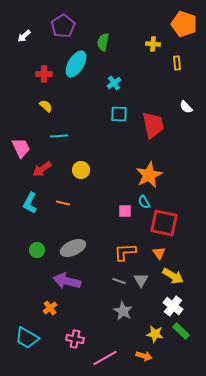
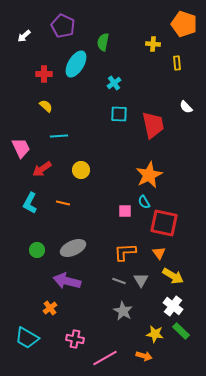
purple pentagon: rotated 15 degrees counterclockwise
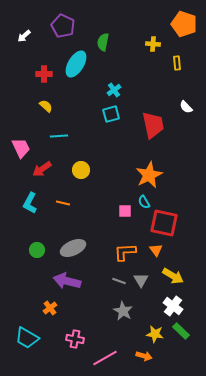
cyan cross: moved 7 px down
cyan square: moved 8 px left; rotated 18 degrees counterclockwise
orange triangle: moved 3 px left, 3 px up
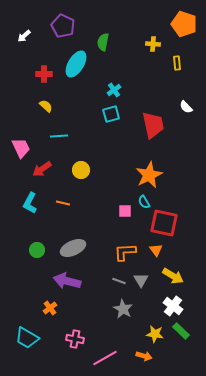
gray star: moved 2 px up
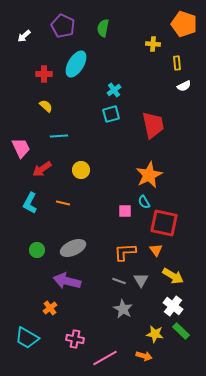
green semicircle: moved 14 px up
white semicircle: moved 2 px left, 21 px up; rotated 72 degrees counterclockwise
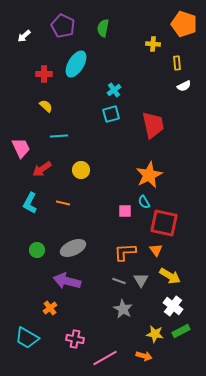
yellow arrow: moved 3 px left
green rectangle: rotated 72 degrees counterclockwise
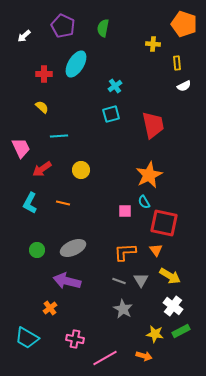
cyan cross: moved 1 px right, 4 px up
yellow semicircle: moved 4 px left, 1 px down
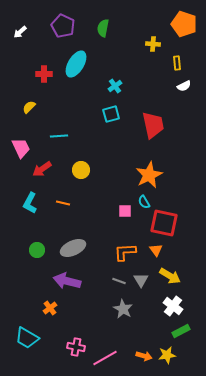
white arrow: moved 4 px left, 4 px up
yellow semicircle: moved 13 px left; rotated 88 degrees counterclockwise
yellow star: moved 12 px right, 21 px down; rotated 18 degrees counterclockwise
pink cross: moved 1 px right, 8 px down
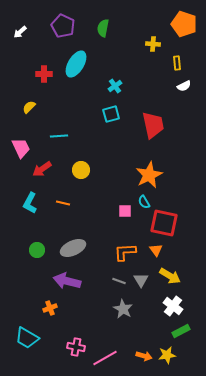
orange cross: rotated 16 degrees clockwise
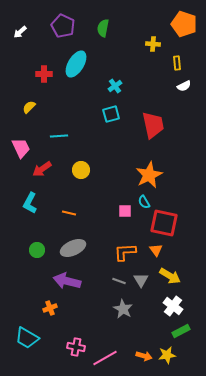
orange line: moved 6 px right, 10 px down
